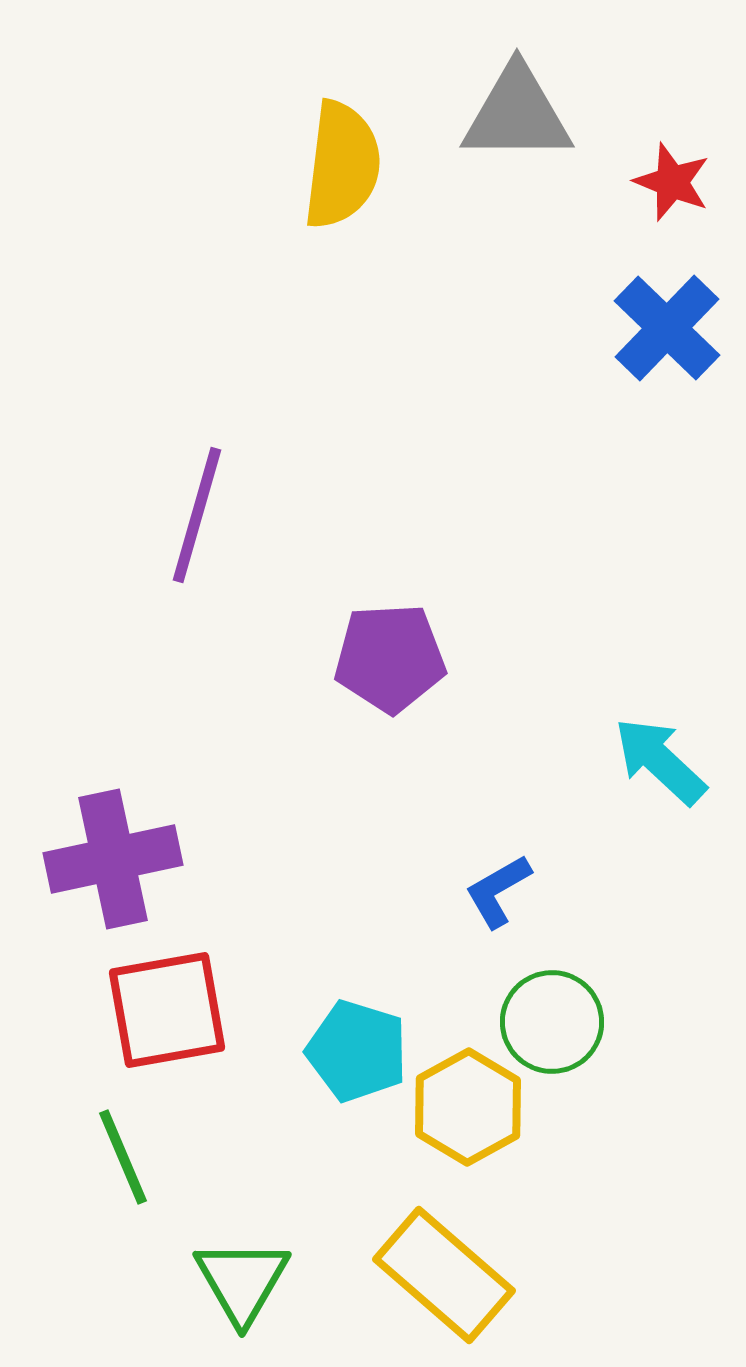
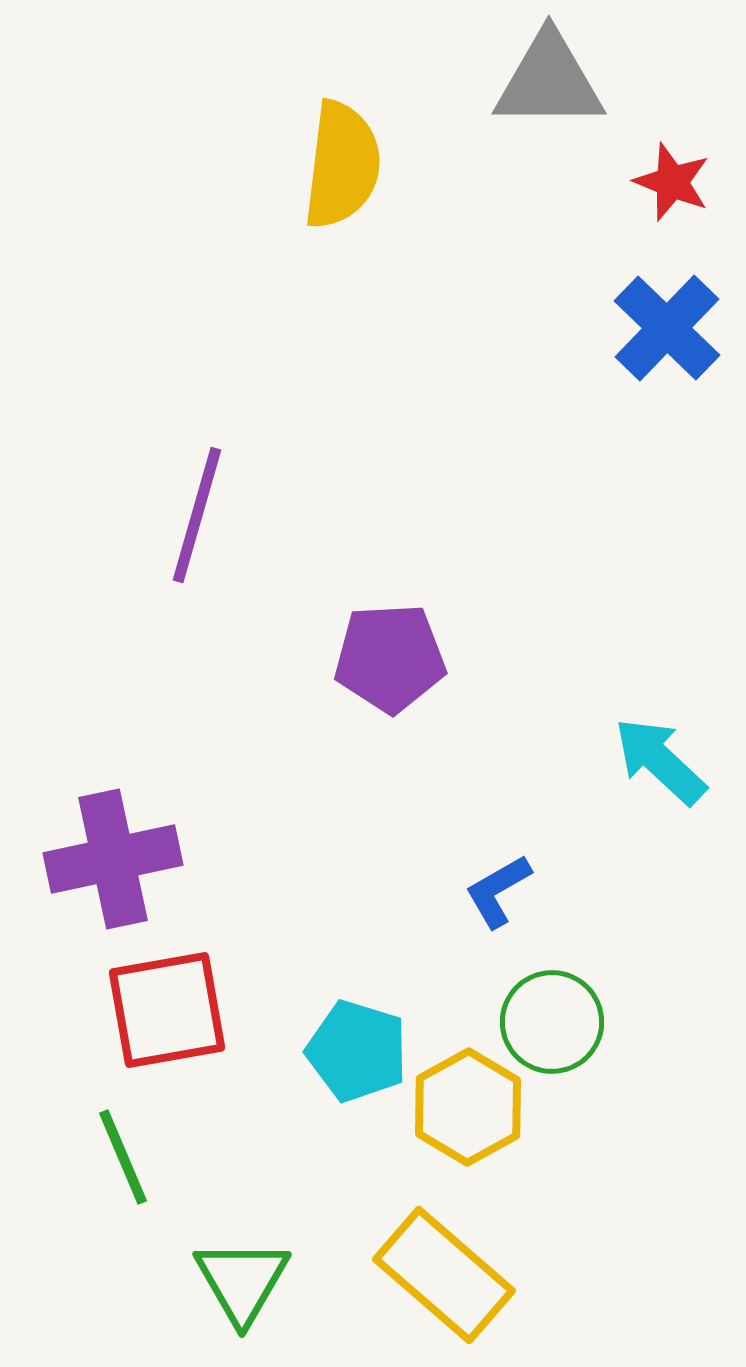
gray triangle: moved 32 px right, 33 px up
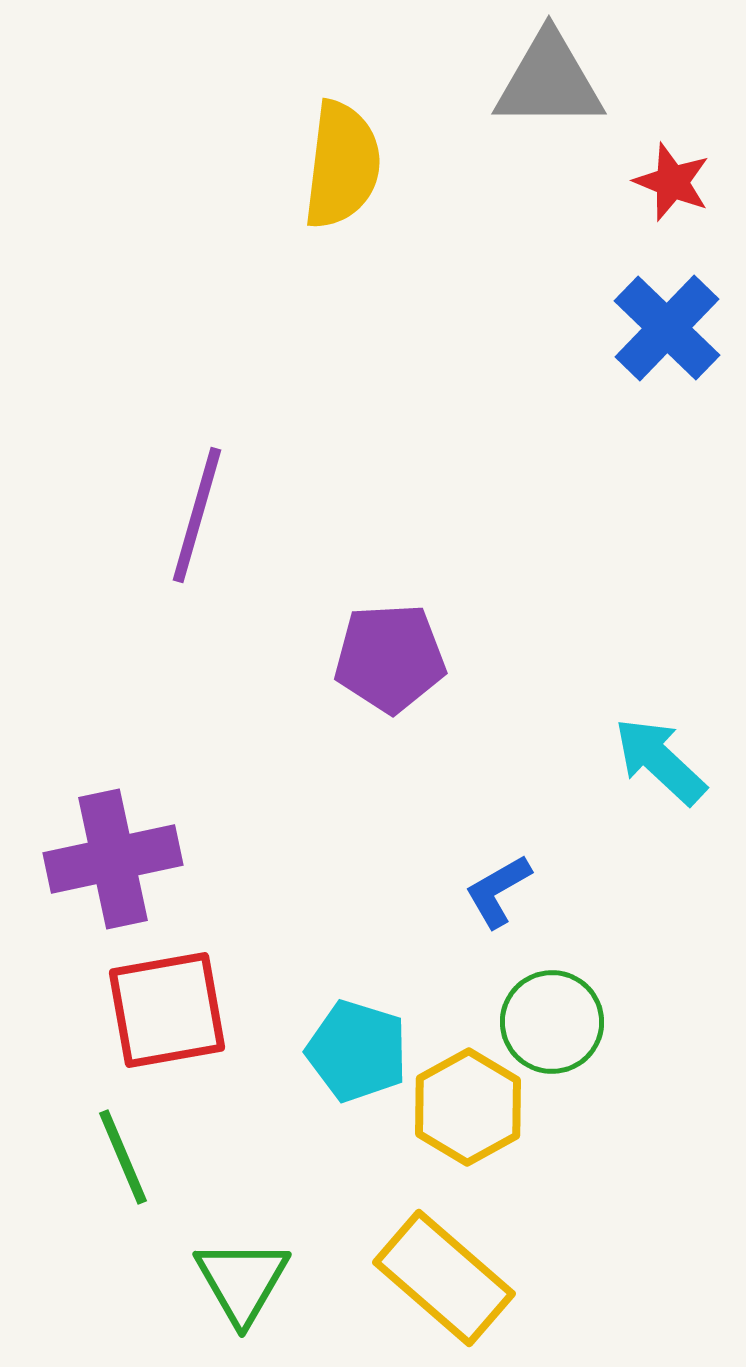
yellow rectangle: moved 3 px down
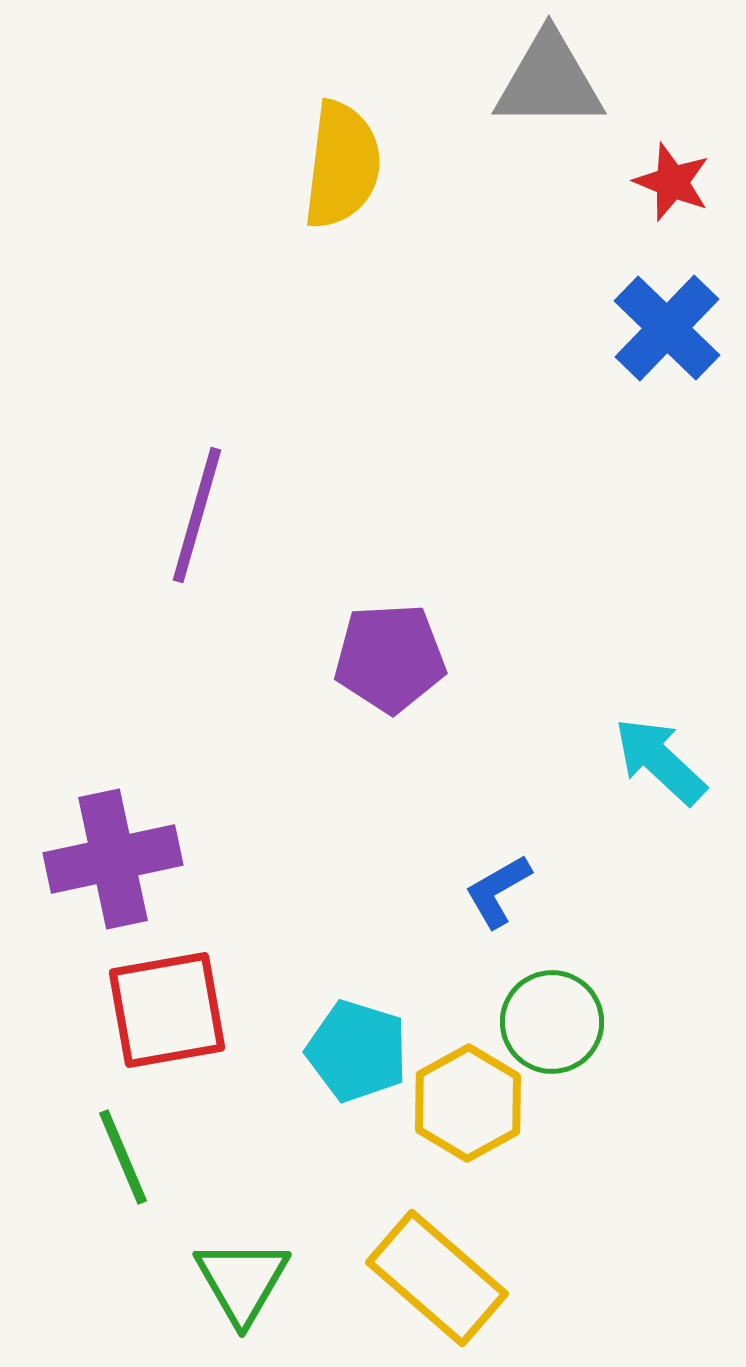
yellow hexagon: moved 4 px up
yellow rectangle: moved 7 px left
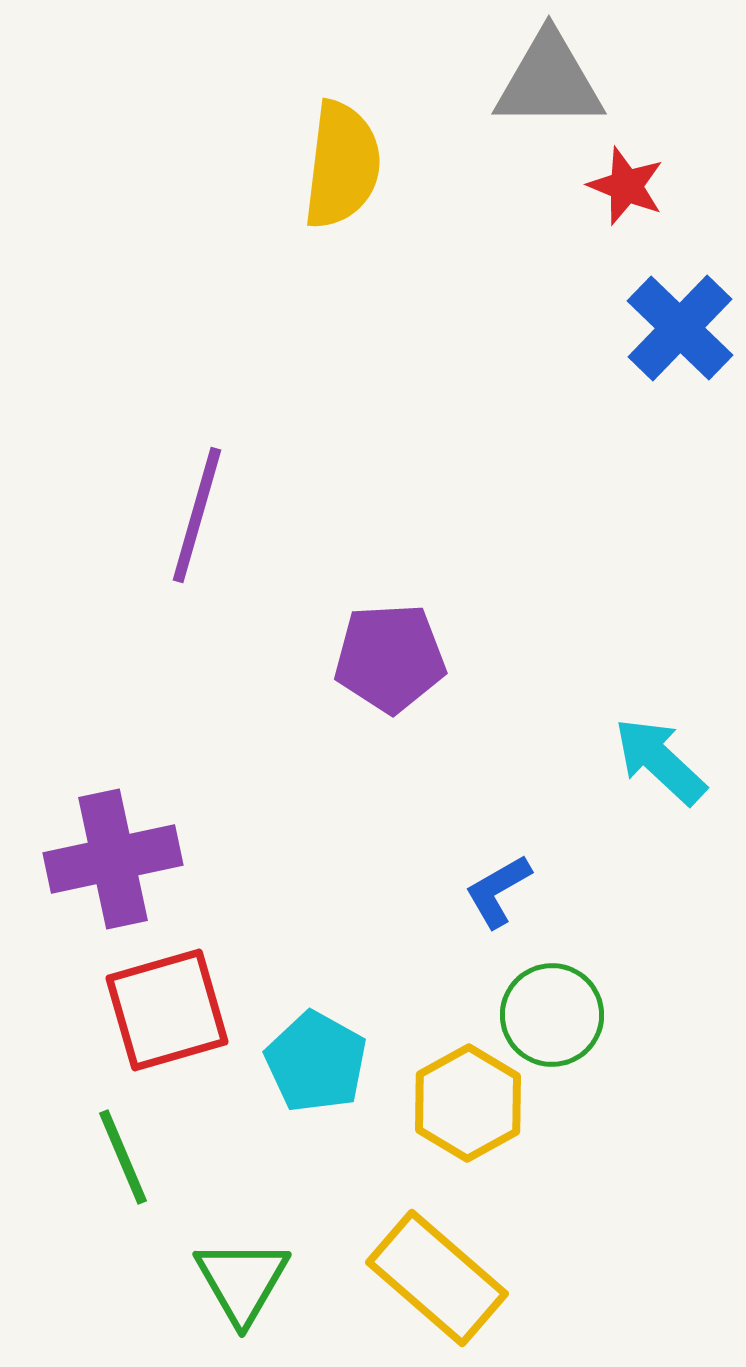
red star: moved 46 px left, 4 px down
blue cross: moved 13 px right
red square: rotated 6 degrees counterclockwise
green circle: moved 7 px up
cyan pentagon: moved 41 px left, 11 px down; rotated 12 degrees clockwise
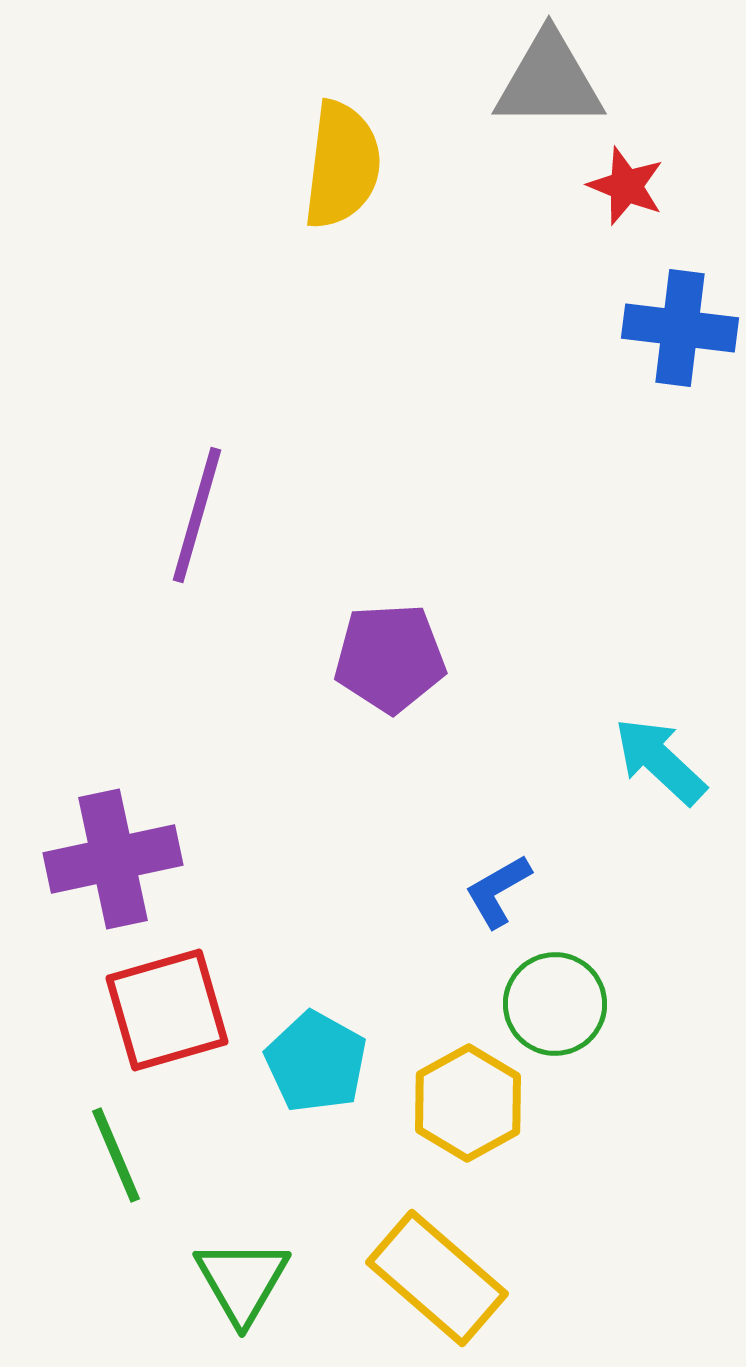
blue cross: rotated 37 degrees counterclockwise
green circle: moved 3 px right, 11 px up
green line: moved 7 px left, 2 px up
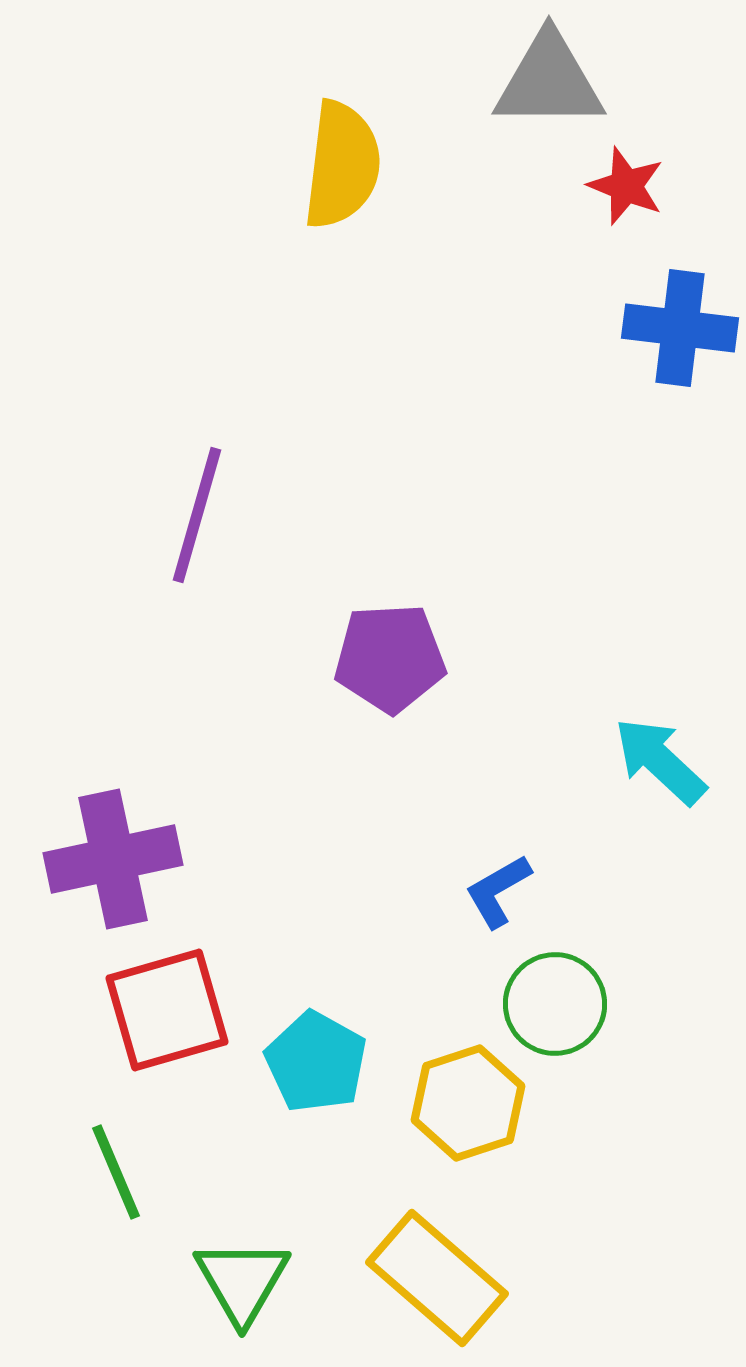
yellow hexagon: rotated 11 degrees clockwise
green line: moved 17 px down
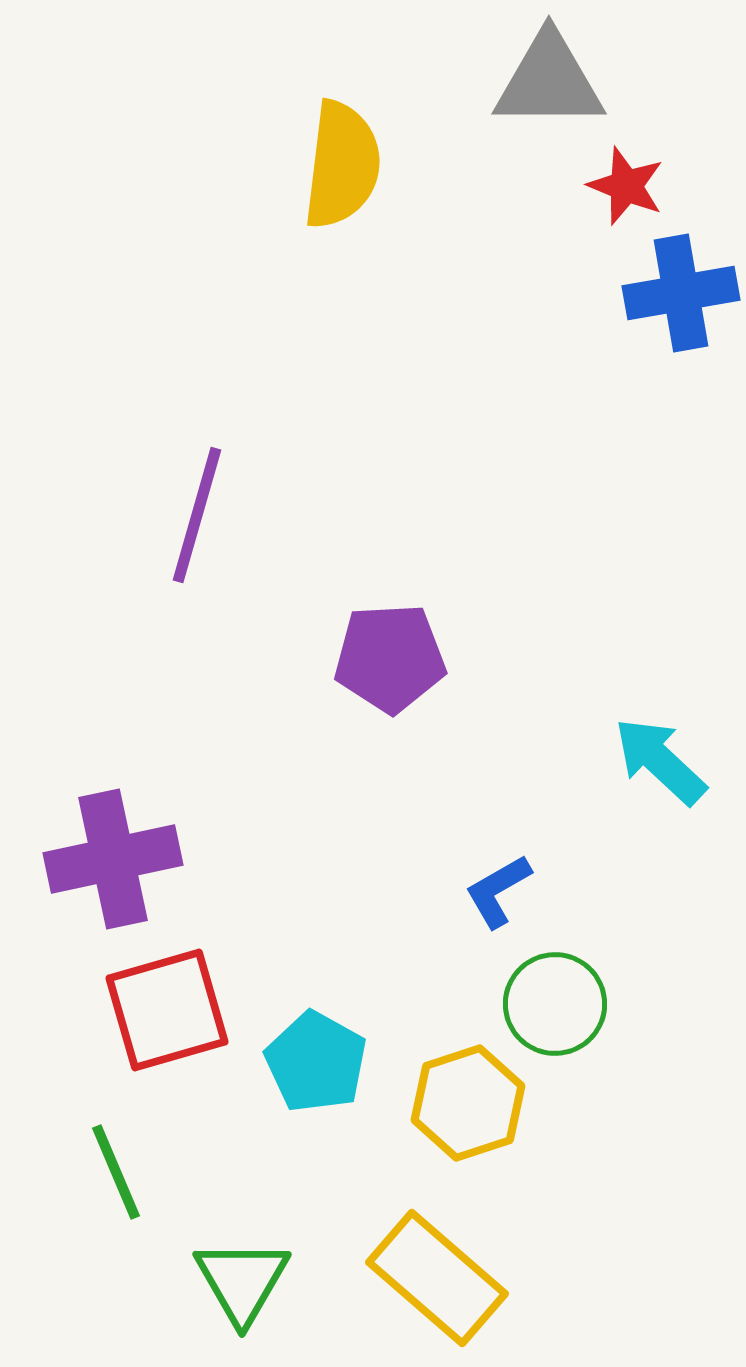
blue cross: moved 1 px right, 35 px up; rotated 17 degrees counterclockwise
